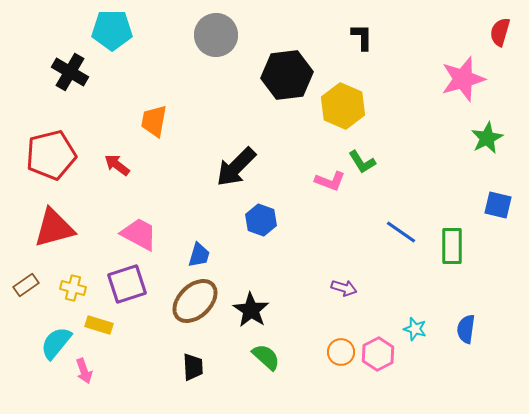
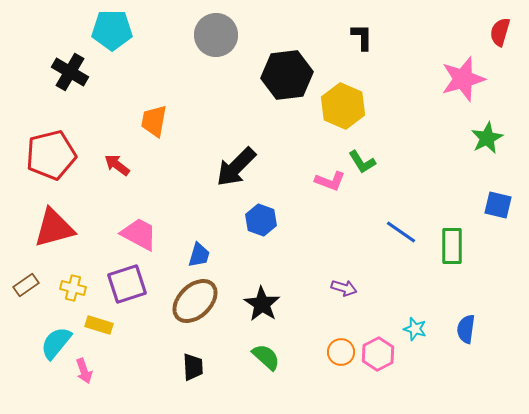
black star: moved 11 px right, 6 px up
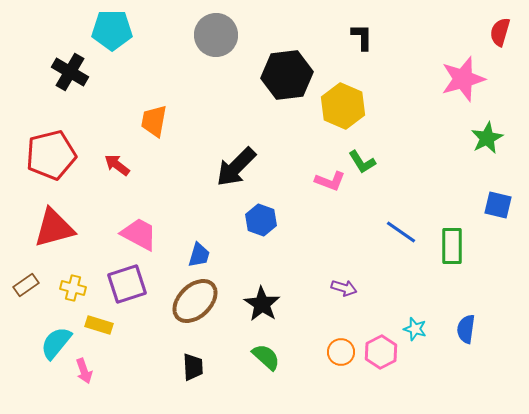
pink hexagon: moved 3 px right, 2 px up
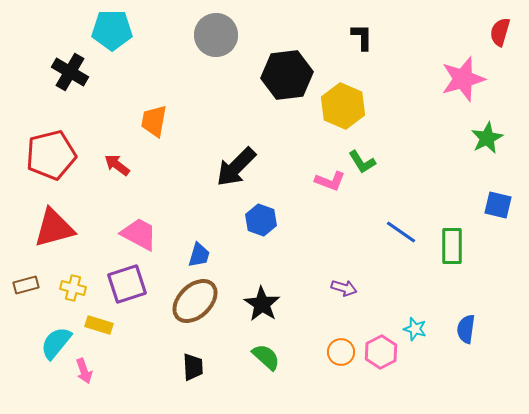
brown rectangle: rotated 20 degrees clockwise
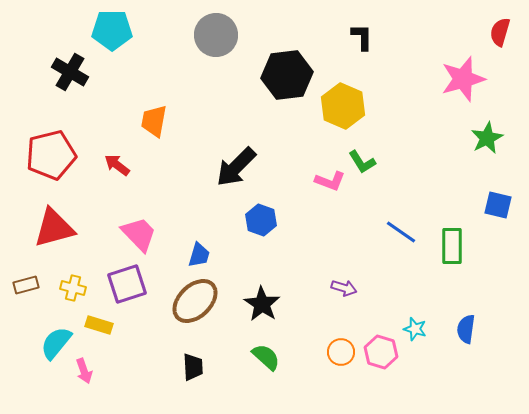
pink trapezoid: rotated 18 degrees clockwise
pink hexagon: rotated 16 degrees counterclockwise
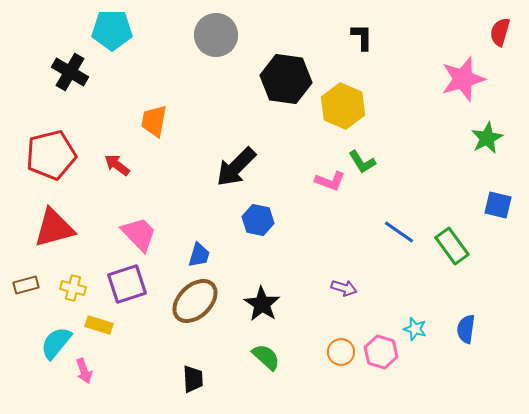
black hexagon: moved 1 px left, 4 px down; rotated 15 degrees clockwise
blue hexagon: moved 3 px left; rotated 8 degrees counterclockwise
blue line: moved 2 px left
green rectangle: rotated 36 degrees counterclockwise
black trapezoid: moved 12 px down
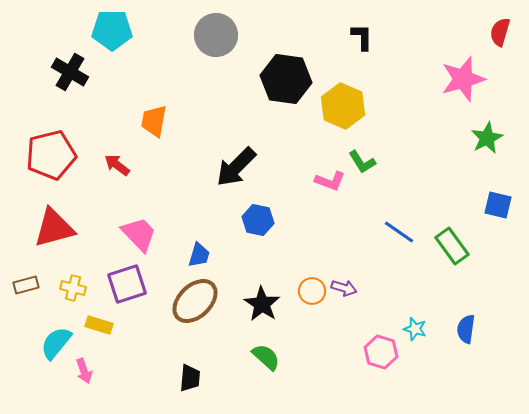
orange circle: moved 29 px left, 61 px up
black trapezoid: moved 3 px left, 1 px up; rotated 8 degrees clockwise
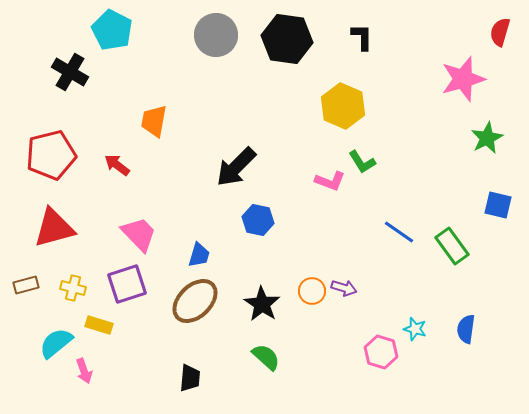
cyan pentagon: rotated 27 degrees clockwise
black hexagon: moved 1 px right, 40 px up
cyan semicircle: rotated 12 degrees clockwise
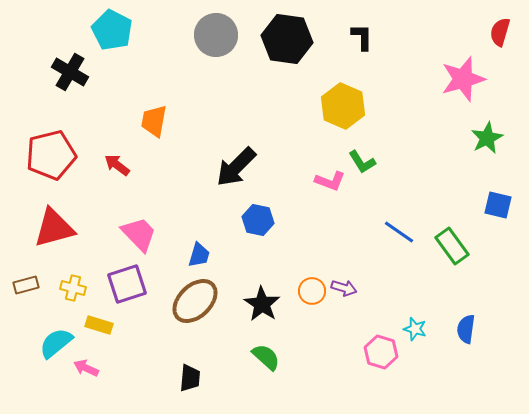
pink arrow: moved 2 px right, 3 px up; rotated 135 degrees clockwise
